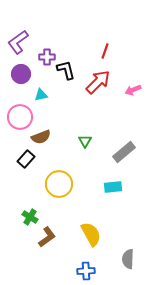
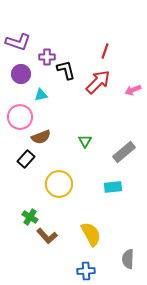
purple L-shape: rotated 125 degrees counterclockwise
brown L-shape: moved 1 px up; rotated 85 degrees clockwise
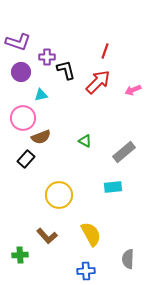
purple circle: moved 2 px up
pink circle: moved 3 px right, 1 px down
green triangle: rotated 32 degrees counterclockwise
yellow circle: moved 11 px down
green cross: moved 10 px left, 38 px down; rotated 35 degrees counterclockwise
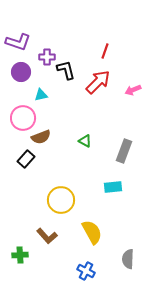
gray rectangle: moved 1 px up; rotated 30 degrees counterclockwise
yellow circle: moved 2 px right, 5 px down
yellow semicircle: moved 1 px right, 2 px up
blue cross: rotated 30 degrees clockwise
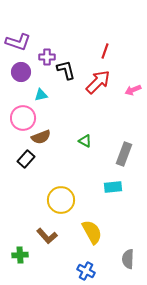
gray rectangle: moved 3 px down
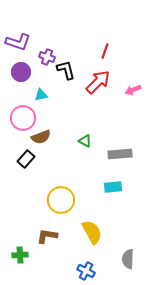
purple cross: rotated 21 degrees clockwise
gray rectangle: moved 4 px left; rotated 65 degrees clockwise
brown L-shape: rotated 140 degrees clockwise
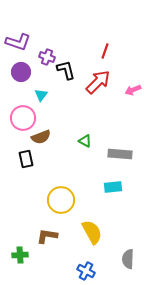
cyan triangle: rotated 40 degrees counterclockwise
gray rectangle: rotated 10 degrees clockwise
black rectangle: rotated 54 degrees counterclockwise
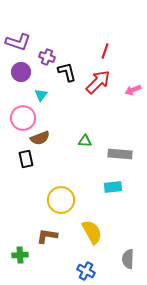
black L-shape: moved 1 px right, 2 px down
brown semicircle: moved 1 px left, 1 px down
green triangle: rotated 24 degrees counterclockwise
